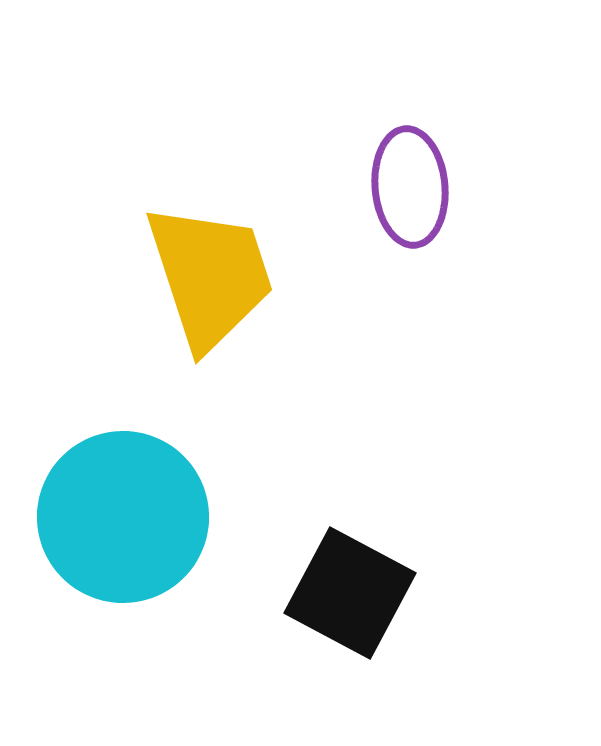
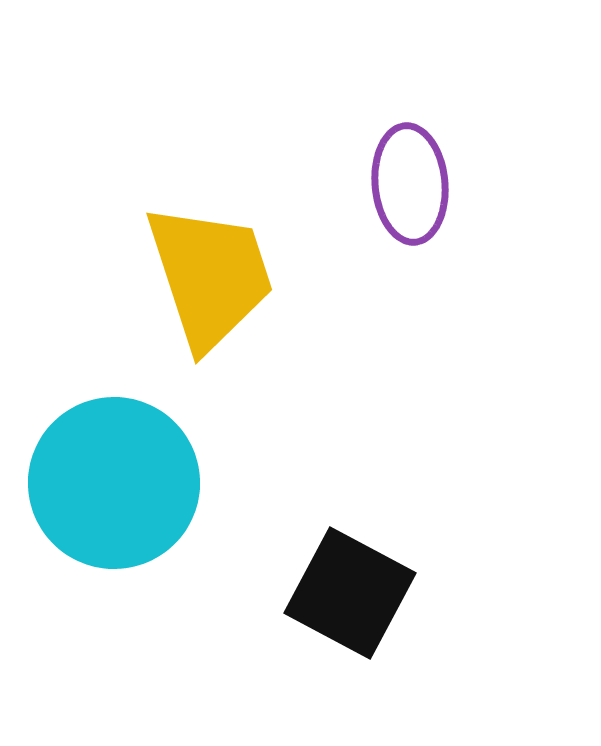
purple ellipse: moved 3 px up
cyan circle: moved 9 px left, 34 px up
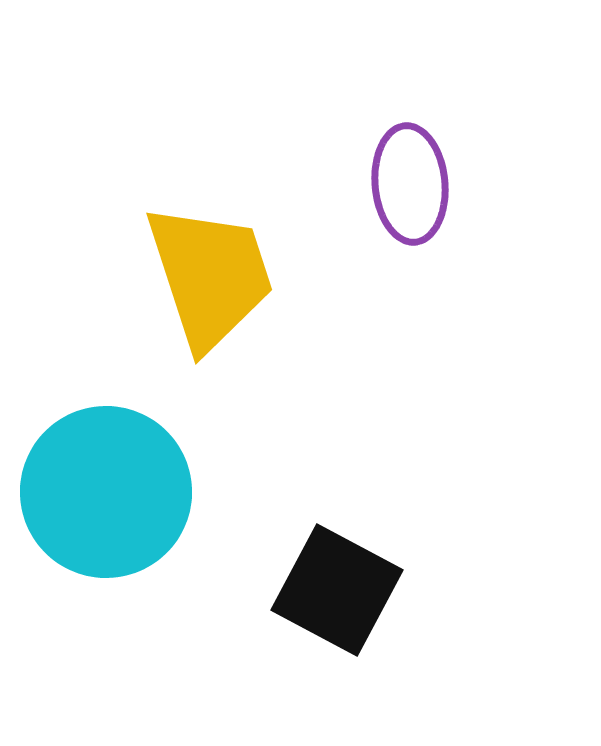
cyan circle: moved 8 px left, 9 px down
black square: moved 13 px left, 3 px up
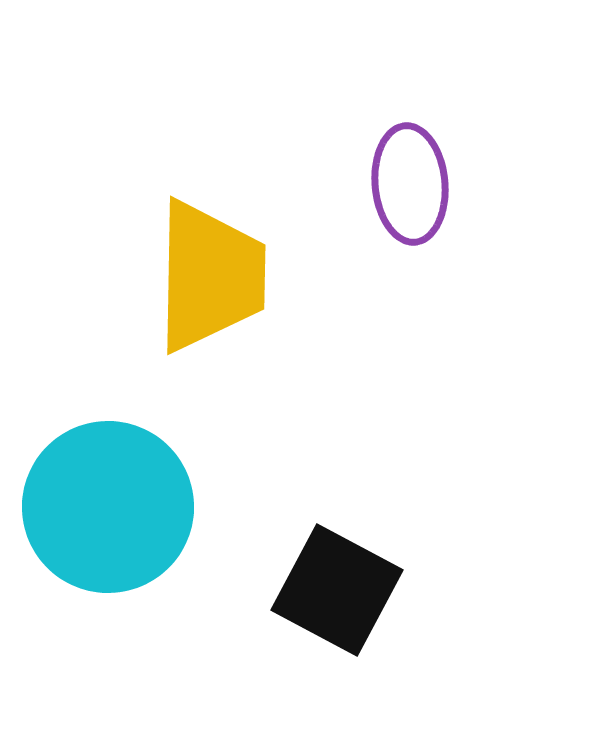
yellow trapezoid: rotated 19 degrees clockwise
cyan circle: moved 2 px right, 15 px down
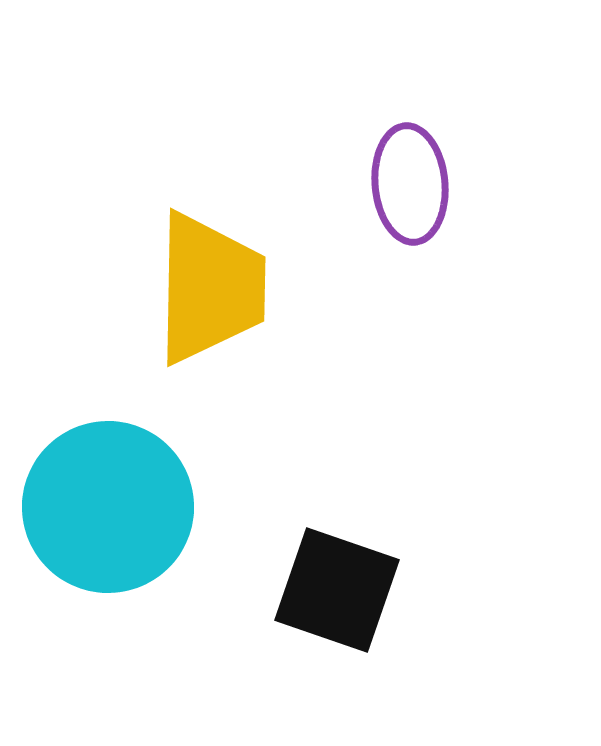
yellow trapezoid: moved 12 px down
black square: rotated 9 degrees counterclockwise
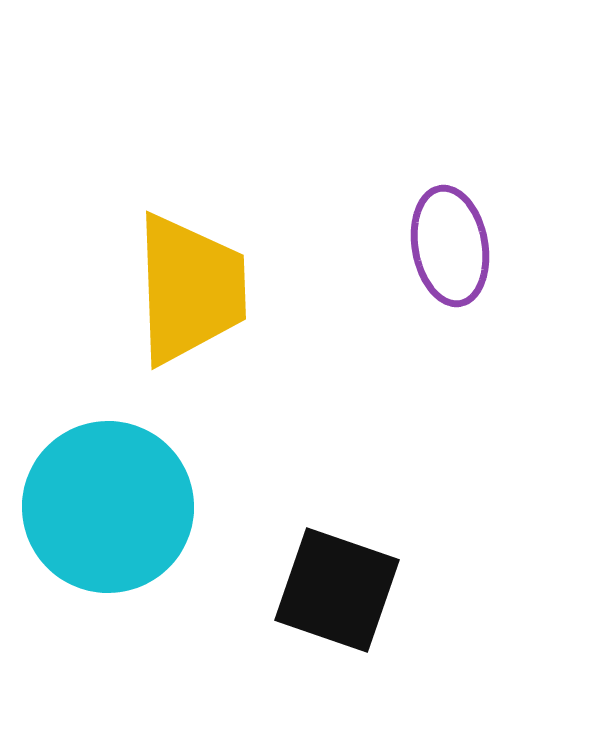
purple ellipse: moved 40 px right, 62 px down; rotated 5 degrees counterclockwise
yellow trapezoid: moved 20 px left, 1 px down; rotated 3 degrees counterclockwise
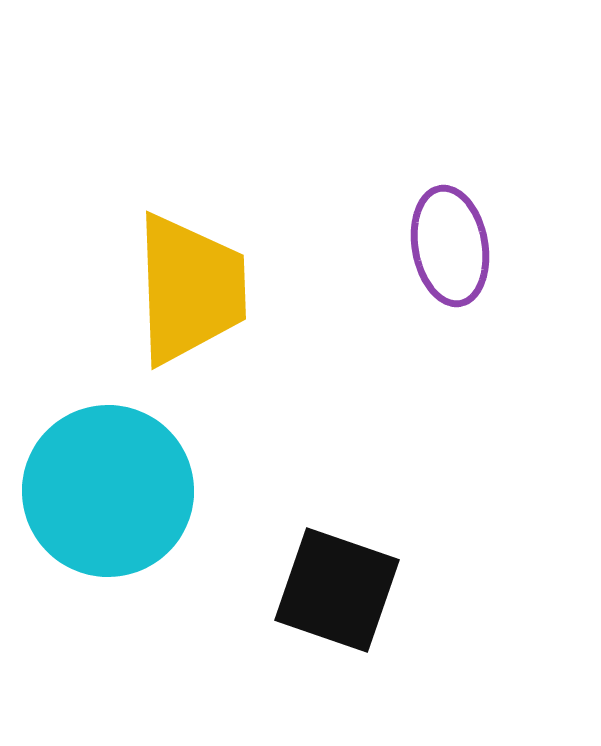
cyan circle: moved 16 px up
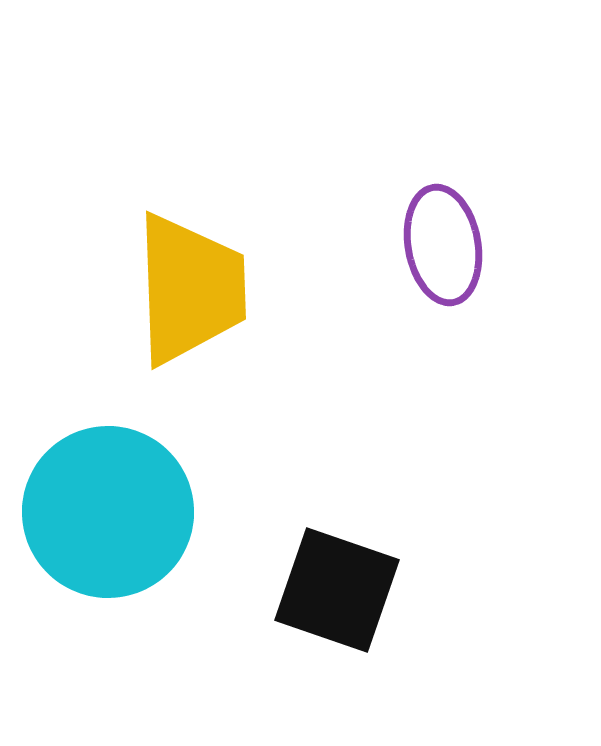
purple ellipse: moved 7 px left, 1 px up
cyan circle: moved 21 px down
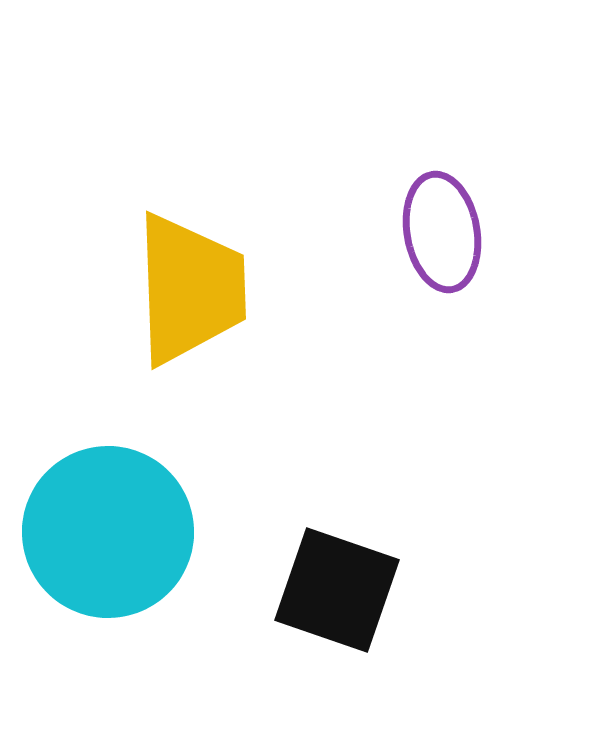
purple ellipse: moved 1 px left, 13 px up
cyan circle: moved 20 px down
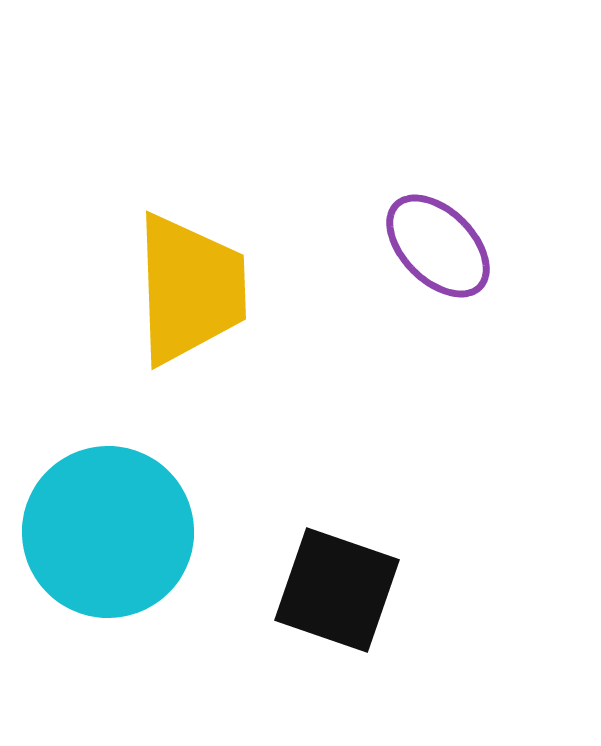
purple ellipse: moved 4 px left, 14 px down; rotated 35 degrees counterclockwise
